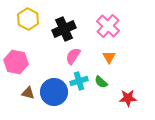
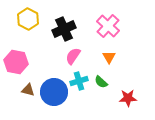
brown triangle: moved 3 px up
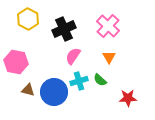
green semicircle: moved 1 px left, 2 px up
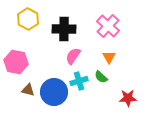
black cross: rotated 25 degrees clockwise
green semicircle: moved 1 px right, 3 px up
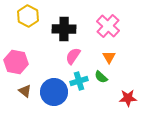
yellow hexagon: moved 3 px up
brown triangle: moved 3 px left, 1 px down; rotated 24 degrees clockwise
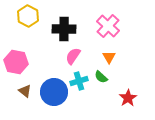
red star: rotated 30 degrees counterclockwise
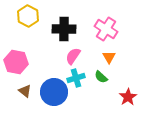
pink cross: moved 2 px left, 3 px down; rotated 10 degrees counterclockwise
cyan cross: moved 3 px left, 3 px up
red star: moved 1 px up
